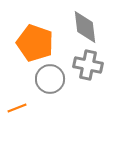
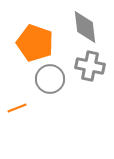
gray cross: moved 2 px right, 1 px down
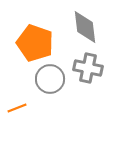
gray cross: moved 2 px left, 2 px down
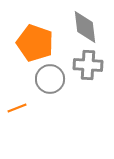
gray cross: moved 3 px up; rotated 8 degrees counterclockwise
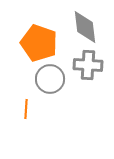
orange pentagon: moved 4 px right
orange line: moved 9 px right, 1 px down; rotated 66 degrees counterclockwise
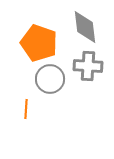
gray cross: moved 1 px down
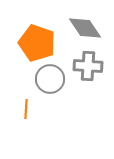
gray diamond: moved 1 px down; rotated 28 degrees counterclockwise
orange pentagon: moved 2 px left
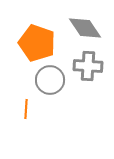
gray circle: moved 1 px down
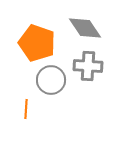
gray circle: moved 1 px right
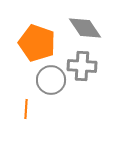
gray cross: moved 6 px left
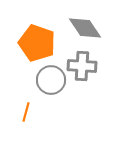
orange line: moved 3 px down; rotated 12 degrees clockwise
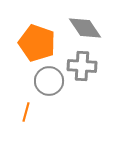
gray circle: moved 2 px left, 1 px down
